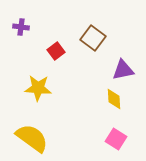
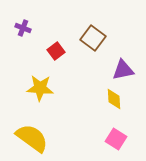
purple cross: moved 2 px right, 1 px down; rotated 14 degrees clockwise
yellow star: moved 2 px right
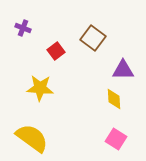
purple triangle: rotated 10 degrees clockwise
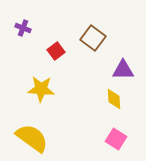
yellow star: moved 1 px right, 1 px down
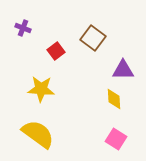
yellow semicircle: moved 6 px right, 4 px up
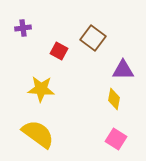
purple cross: rotated 28 degrees counterclockwise
red square: moved 3 px right; rotated 24 degrees counterclockwise
yellow diamond: rotated 15 degrees clockwise
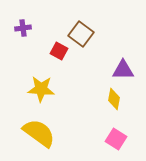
brown square: moved 12 px left, 4 px up
yellow semicircle: moved 1 px right, 1 px up
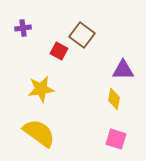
brown square: moved 1 px right, 1 px down
yellow star: rotated 12 degrees counterclockwise
pink square: rotated 15 degrees counterclockwise
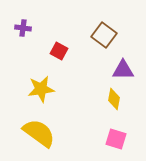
purple cross: rotated 14 degrees clockwise
brown square: moved 22 px right
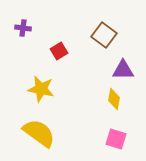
red square: rotated 30 degrees clockwise
yellow star: rotated 20 degrees clockwise
